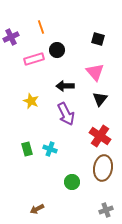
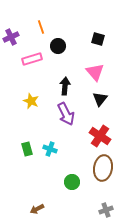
black circle: moved 1 px right, 4 px up
pink rectangle: moved 2 px left
black arrow: rotated 96 degrees clockwise
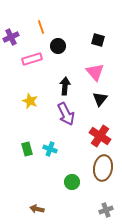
black square: moved 1 px down
yellow star: moved 1 px left
brown arrow: rotated 40 degrees clockwise
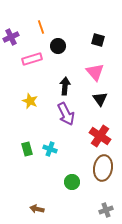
black triangle: rotated 14 degrees counterclockwise
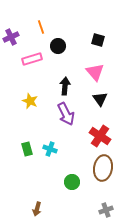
brown arrow: rotated 88 degrees counterclockwise
